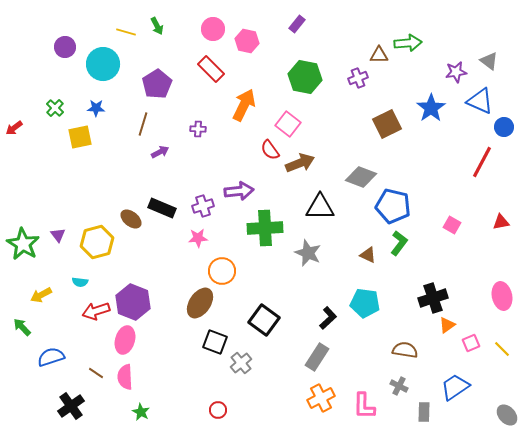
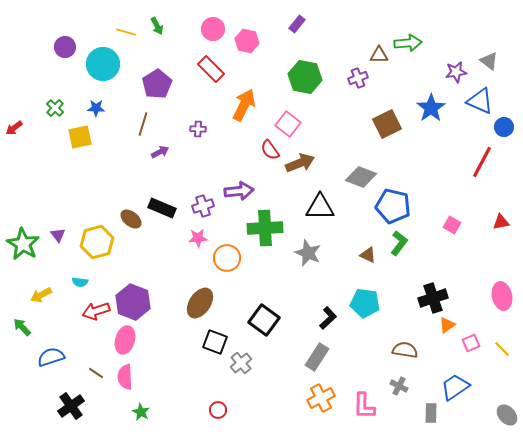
orange circle at (222, 271): moved 5 px right, 13 px up
gray rectangle at (424, 412): moved 7 px right, 1 px down
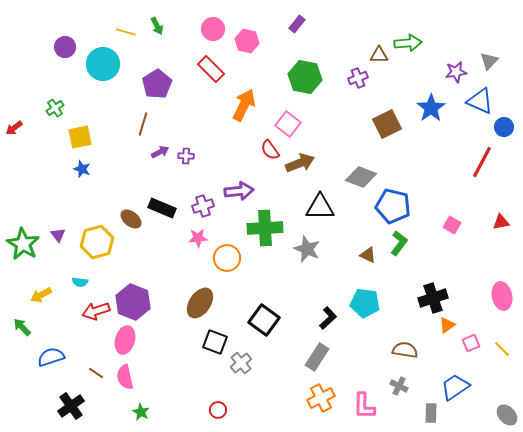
gray triangle at (489, 61): rotated 36 degrees clockwise
green cross at (55, 108): rotated 12 degrees clockwise
blue star at (96, 108): moved 14 px left, 61 px down; rotated 18 degrees clockwise
purple cross at (198, 129): moved 12 px left, 27 px down
gray star at (308, 253): moved 1 px left, 4 px up
pink semicircle at (125, 377): rotated 10 degrees counterclockwise
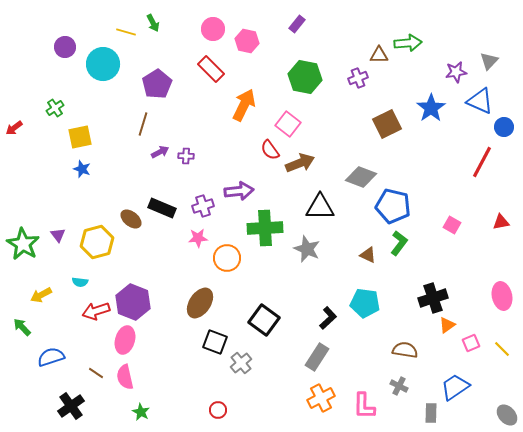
green arrow at (157, 26): moved 4 px left, 3 px up
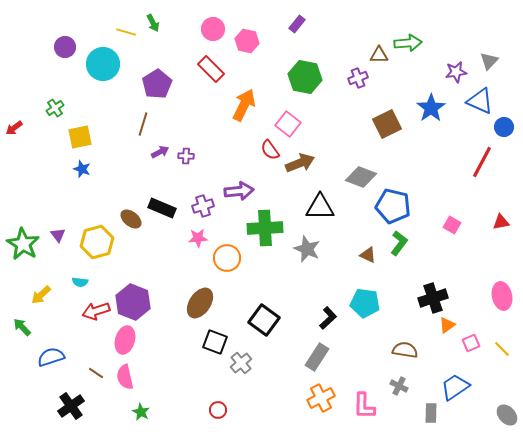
yellow arrow at (41, 295): rotated 15 degrees counterclockwise
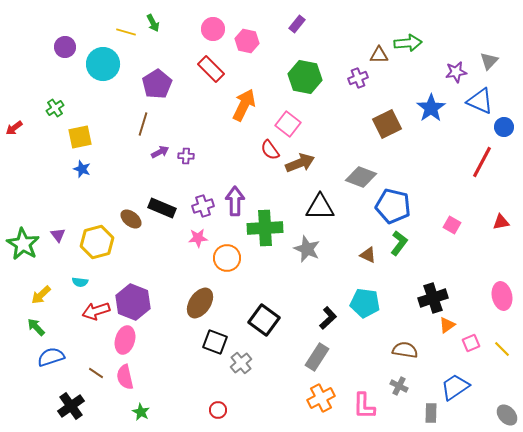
purple arrow at (239, 191): moved 4 px left, 10 px down; rotated 84 degrees counterclockwise
green arrow at (22, 327): moved 14 px right
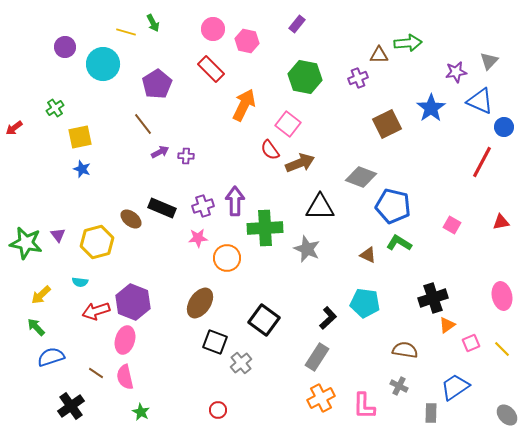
brown line at (143, 124): rotated 55 degrees counterclockwise
green L-shape at (399, 243): rotated 95 degrees counterclockwise
green star at (23, 244): moved 3 px right, 1 px up; rotated 20 degrees counterclockwise
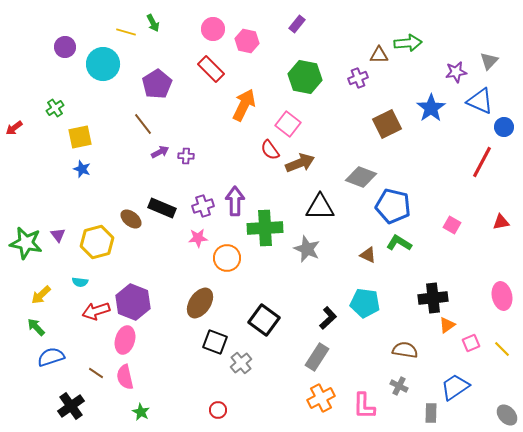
black cross at (433, 298): rotated 12 degrees clockwise
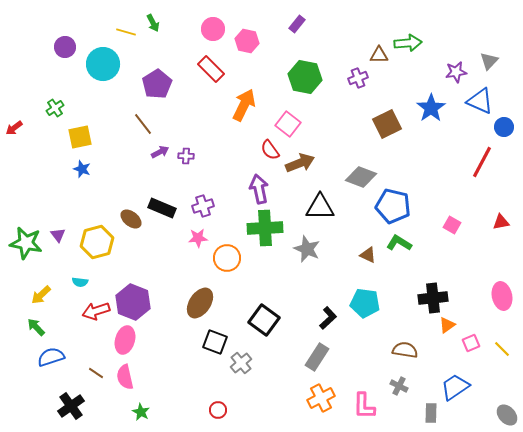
purple arrow at (235, 201): moved 24 px right, 12 px up; rotated 12 degrees counterclockwise
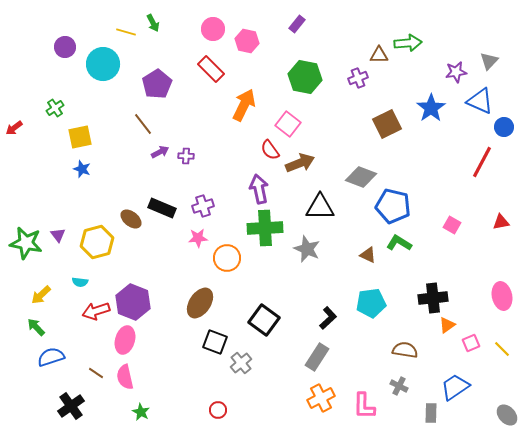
cyan pentagon at (365, 303): moved 6 px right; rotated 16 degrees counterclockwise
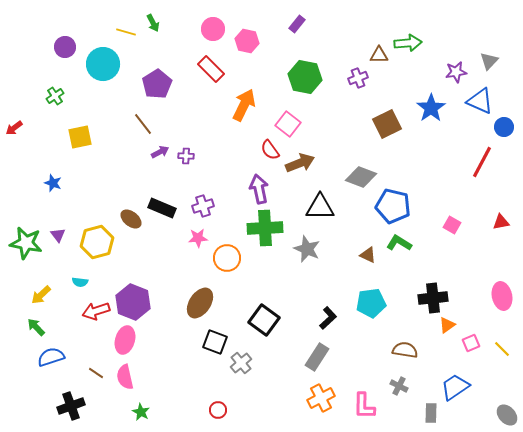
green cross at (55, 108): moved 12 px up
blue star at (82, 169): moved 29 px left, 14 px down
black cross at (71, 406): rotated 16 degrees clockwise
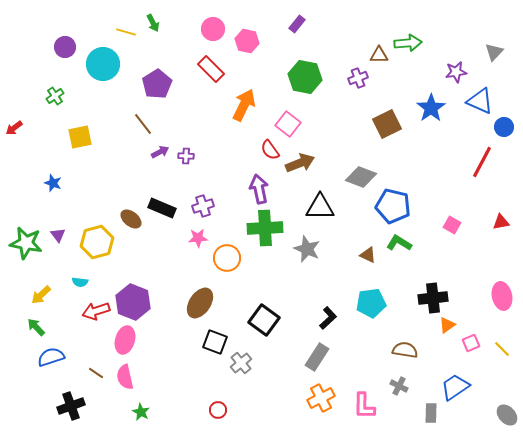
gray triangle at (489, 61): moved 5 px right, 9 px up
